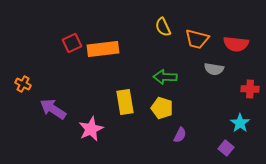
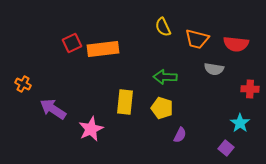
yellow rectangle: rotated 15 degrees clockwise
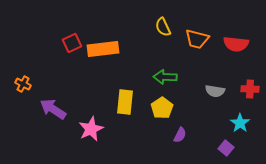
gray semicircle: moved 1 px right, 22 px down
yellow pentagon: rotated 20 degrees clockwise
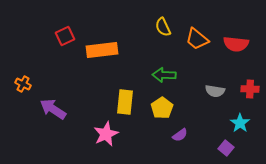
orange trapezoid: rotated 25 degrees clockwise
red square: moved 7 px left, 7 px up
orange rectangle: moved 1 px left, 1 px down
green arrow: moved 1 px left, 2 px up
pink star: moved 15 px right, 5 px down
purple semicircle: rotated 28 degrees clockwise
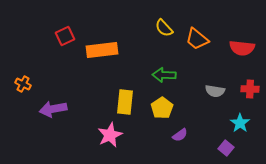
yellow semicircle: moved 1 px right, 1 px down; rotated 18 degrees counterclockwise
red semicircle: moved 6 px right, 4 px down
purple arrow: rotated 44 degrees counterclockwise
pink star: moved 4 px right, 1 px down
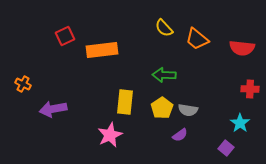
gray semicircle: moved 27 px left, 19 px down
